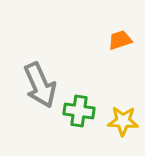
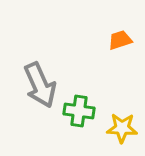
yellow star: moved 1 px left, 7 px down
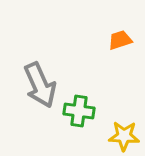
yellow star: moved 2 px right, 8 px down
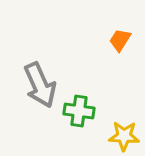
orange trapezoid: rotated 40 degrees counterclockwise
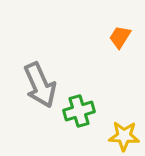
orange trapezoid: moved 3 px up
green cross: rotated 24 degrees counterclockwise
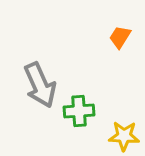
green cross: rotated 12 degrees clockwise
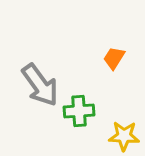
orange trapezoid: moved 6 px left, 21 px down
gray arrow: rotated 12 degrees counterclockwise
